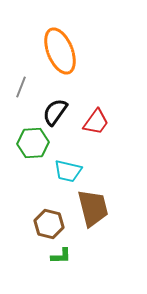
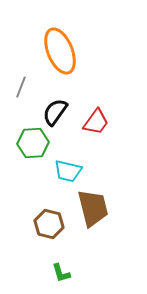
green L-shape: moved 17 px down; rotated 75 degrees clockwise
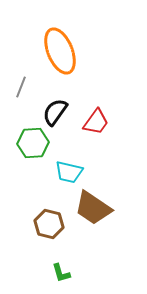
cyan trapezoid: moved 1 px right, 1 px down
brown trapezoid: rotated 138 degrees clockwise
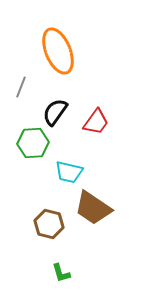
orange ellipse: moved 2 px left
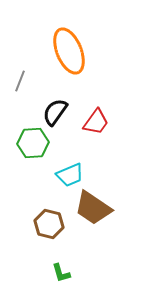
orange ellipse: moved 11 px right
gray line: moved 1 px left, 6 px up
cyan trapezoid: moved 1 px right, 3 px down; rotated 36 degrees counterclockwise
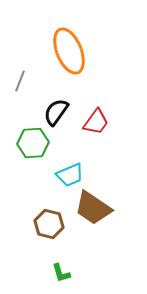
black semicircle: moved 1 px right
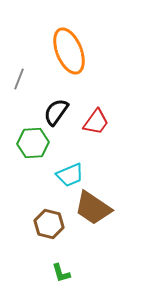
gray line: moved 1 px left, 2 px up
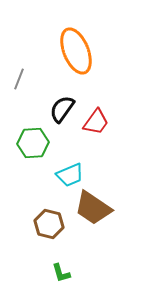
orange ellipse: moved 7 px right
black semicircle: moved 6 px right, 3 px up
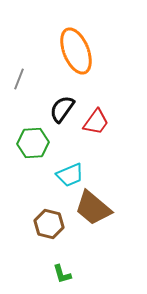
brown trapezoid: rotated 6 degrees clockwise
green L-shape: moved 1 px right, 1 px down
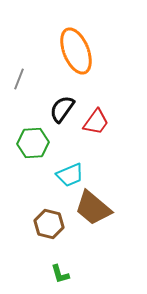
green L-shape: moved 2 px left
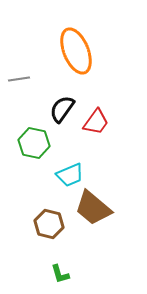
gray line: rotated 60 degrees clockwise
green hexagon: moved 1 px right; rotated 16 degrees clockwise
